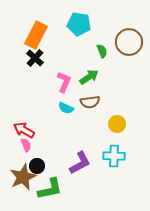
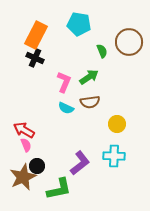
black cross: rotated 18 degrees counterclockwise
purple L-shape: rotated 10 degrees counterclockwise
green L-shape: moved 9 px right
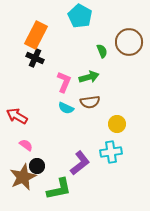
cyan pentagon: moved 1 px right, 8 px up; rotated 20 degrees clockwise
green arrow: rotated 18 degrees clockwise
red arrow: moved 7 px left, 14 px up
pink semicircle: rotated 32 degrees counterclockwise
cyan cross: moved 3 px left, 4 px up; rotated 10 degrees counterclockwise
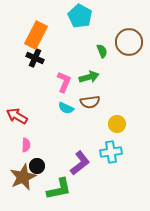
pink semicircle: rotated 56 degrees clockwise
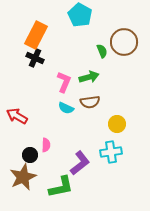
cyan pentagon: moved 1 px up
brown circle: moved 5 px left
pink semicircle: moved 20 px right
black circle: moved 7 px left, 11 px up
green L-shape: moved 2 px right, 2 px up
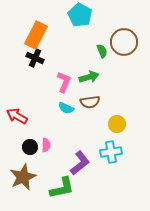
black circle: moved 8 px up
green L-shape: moved 1 px right, 1 px down
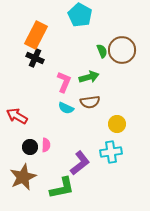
brown circle: moved 2 px left, 8 px down
